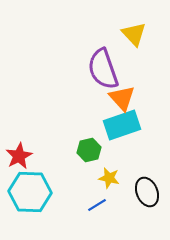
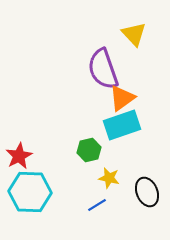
orange triangle: rotated 36 degrees clockwise
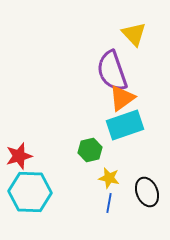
purple semicircle: moved 9 px right, 2 px down
cyan rectangle: moved 3 px right
green hexagon: moved 1 px right
red star: rotated 12 degrees clockwise
blue line: moved 12 px right, 2 px up; rotated 48 degrees counterclockwise
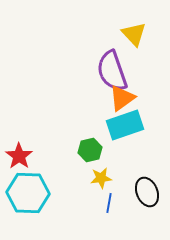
red star: rotated 20 degrees counterclockwise
yellow star: moved 8 px left; rotated 20 degrees counterclockwise
cyan hexagon: moved 2 px left, 1 px down
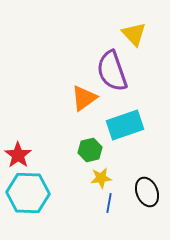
orange triangle: moved 38 px left
red star: moved 1 px left, 1 px up
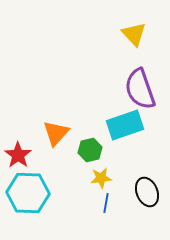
purple semicircle: moved 28 px right, 18 px down
orange triangle: moved 28 px left, 35 px down; rotated 12 degrees counterclockwise
blue line: moved 3 px left
